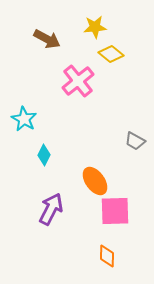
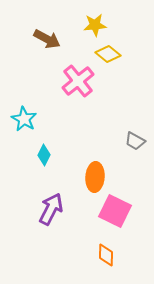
yellow star: moved 2 px up
yellow diamond: moved 3 px left
orange ellipse: moved 4 px up; rotated 40 degrees clockwise
pink square: rotated 28 degrees clockwise
orange diamond: moved 1 px left, 1 px up
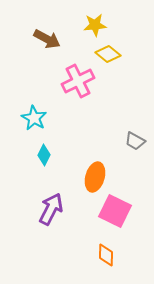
pink cross: rotated 12 degrees clockwise
cyan star: moved 10 px right, 1 px up
orange ellipse: rotated 12 degrees clockwise
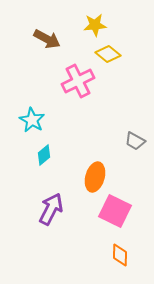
cyan star: moved 2 px left, 2 px down
cyan diamond: rotated 25 degrees clockwise
orange diamond: moved 14 px right
